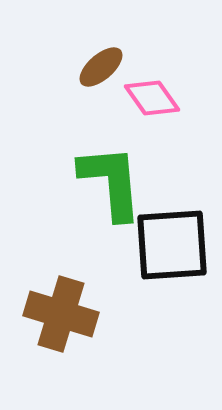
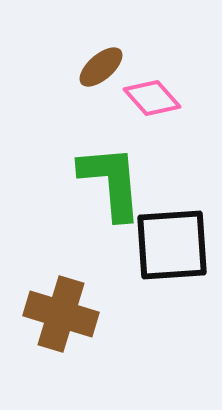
pink diamond: rotated 6 degrees counterclockwise
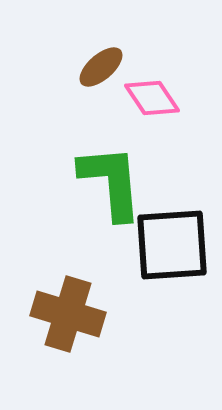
pink diamond: rotated 8 degrees clockwise
brown cross: moved 7 px right
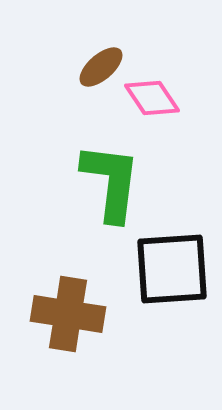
green L-shape: rotated 12 degrees clockwise
black square: moved 24 px down
brown cross: rotated 8 degrees counterclockwise
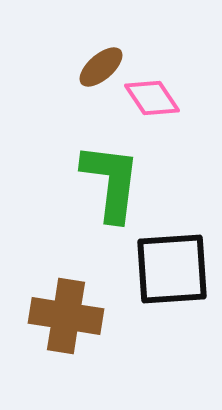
brown cross: moved 2 px left, 2 px down
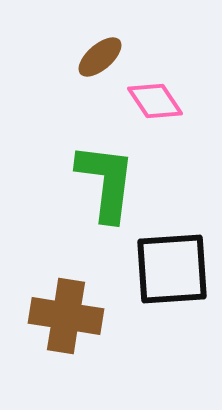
brown ellipse: moved 1 px left, 10 px up
pink diamond: moved 3 px right, 3 px down
green L-shape: moved 5 px left
